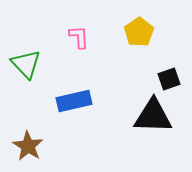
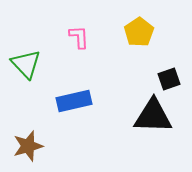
brown star: rotated 24 degrees clockwise
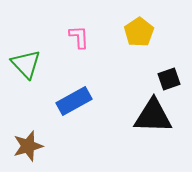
blue rectangle: rotated 16 degrees counterclockwise
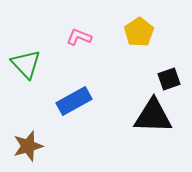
pink L-shape: rotated 65 degrees counterclockwise
